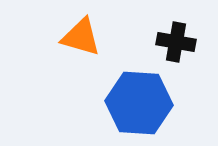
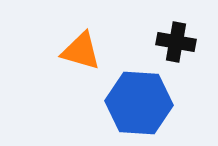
orange triangle: moved 14 px down
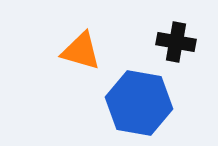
blue hexagon: rotated 6 degrees clockwise
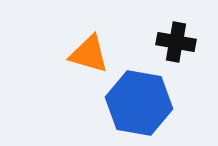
orange triangle: moved 8 px right, 3 px down
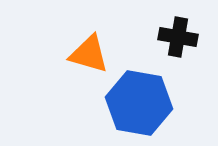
black cross: moved 2 px right, 5 px up
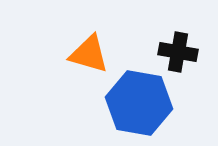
black cross: moved 15 px down
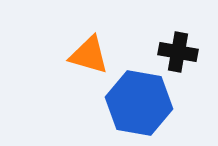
orange triangle: moved 1 px down
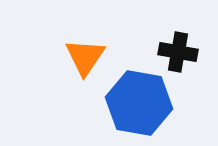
orange triangle: moved 4 px left, 2 px down; rotated 48 degrees clockwise
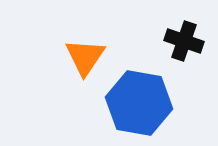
black cross: moved 6 px right, 11 px up; rotated 9 degrees clockwise
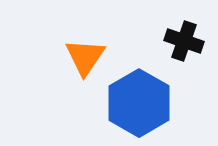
blue hexagon: rotated 20 degrees clockwise
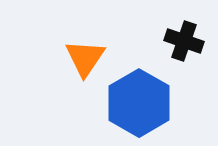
orange triangle: moved 1 px down
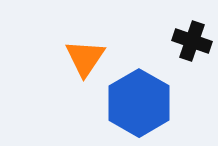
black cross: moved 8 px right
